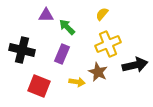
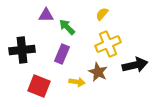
black cross: rotated 20 degrees counterclockwise
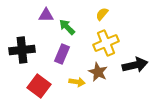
yellow cross: moved 2 px left, 1 px up
red square: rotated 15 degrees clockwise
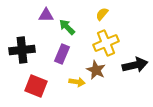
brown star: moved 2 px left, 2 px up
red square: moved 3 px left; rotated 15 degrees counterclockwise
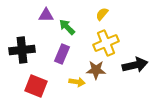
brown star: rotated 24 degrees counterclockwise
